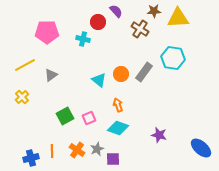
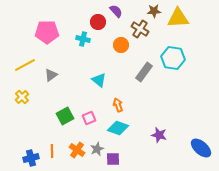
orange circle: moved 29 px up
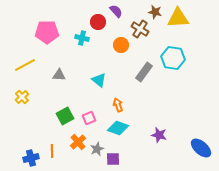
brown star: moved 1 px right, 1 px down; rotated 16 degrees clockwise
cyan cross: moved 1 px left, 1 px up
gray triangle: moved 8 px right; rotated 40 degrees clockwise
orange cross: moved 1 px right, 8 px up; rotated 14 degrees clockwise
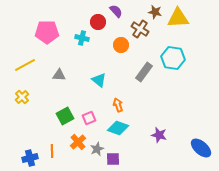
blue cross: moved 1 px left
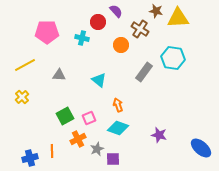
brown star: moved 1 px right, 1 px up
orange cross: moved 3 px up; rotated 14 degrees clockwise
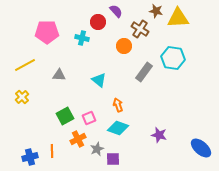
orange circle: moved 3 px right, 1 px down
blue cross: moved 1 px up
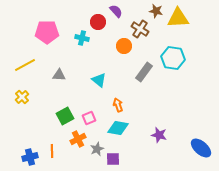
cyan diamond: rotated 10 degrees counterclockwise
